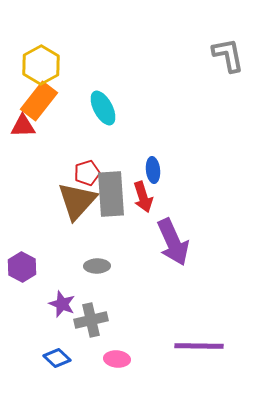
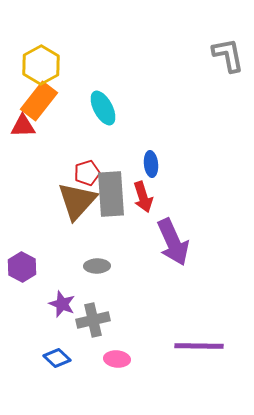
blue ellipse: moved 2 px left, 6 px up
gray cross: moved 2 px right
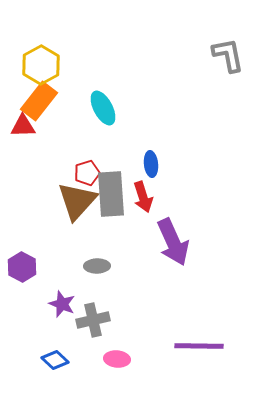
blue diamond: moved 2 px left, 2 px down
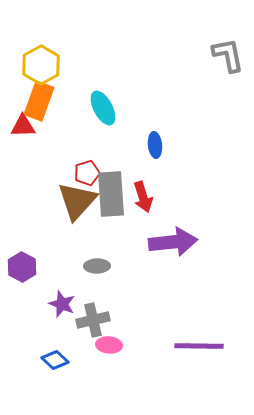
orange rectangle: rotated 18 degrees counterclockwise
blue ellipse: moved 4 px right, 19 px up
purple arrow: rotated 72 degrees counterclockwise
pink ellipse: moved 8 px left, 14 px up
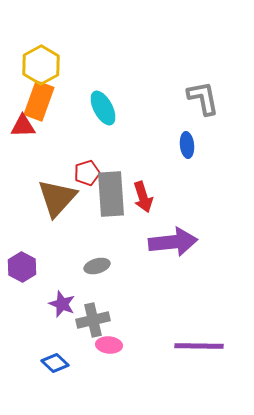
gray L-shape: moved 25 px left, 43 px down
blue ellipse: moved 32 px right
brown triangle: moved 20 px left, 3 px up
gray ellipse: rotated 15 degrees counterclockwise
blue diamond: moved 3 px down
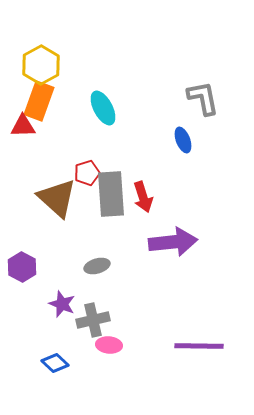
blue ellipse: moved 4 px left, 5 px up; rotated 15 degrees counterclockwise
brown triangle: rotated 30 degrees counterclockwise
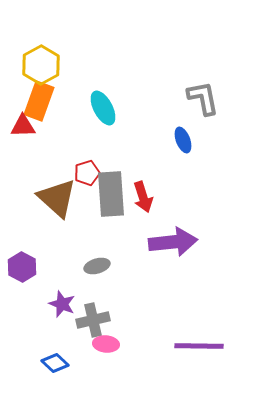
pink ellipse: moved 3 px left, 1 px up
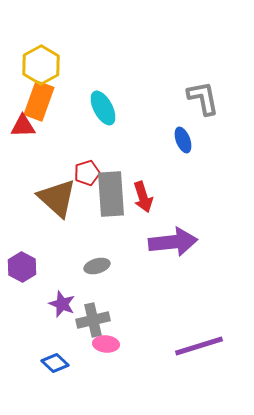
purple line: rotated 18 degrees counterclockwise
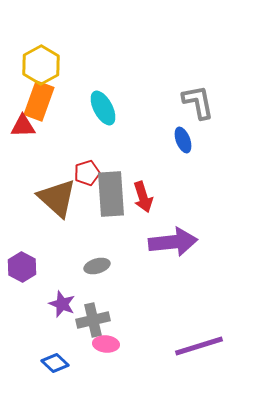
gray L-shape: moved 5 px left, 4 px down
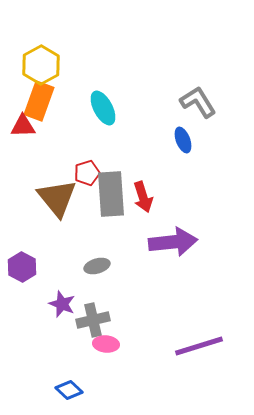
gray L-shape: rotated 21 degrees counterclockwise
brown triangle: rotated 9 degrees clockwise
blue diamond: moved 14 px right, 27 px down
